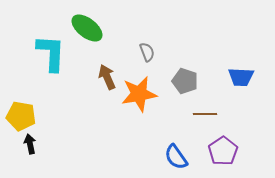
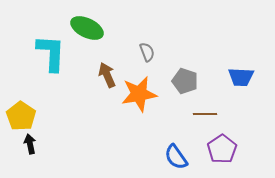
green ellipse: rotated 12 degrees counterclockwise
brown arrow: moved 2 px up
yellow pentagon: rotated 24 degrees clockwise
purple pentagon: moved 1 px left, 2 px up
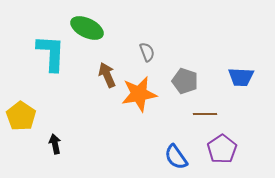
black arrow: moved 25 px right
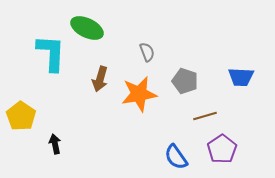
brown arrow: moved 7 px left, 4 px down; rotated 140 degrees counterclockwise
brown line: moved 2 px down; rotated 15 degrees counterclockwise
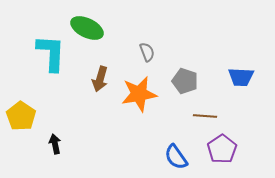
brown line: rotated 20 degrees clockwise
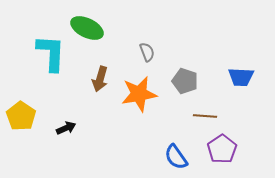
black arrow: moved 11 px right, 16 px up; rotated 78 degrees clockwise
